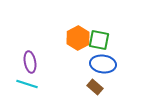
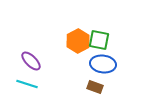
orange hexagon: moved 3 px down
purple ellipse: moved 1 px right, 1 px up; rotated 35 degrees counterclockwise
brown rectangle: rotated 21 degrees counterclockwise
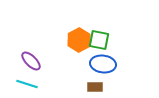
orange hexagon: moved 1 px right, 1 px up
brown rectangle: rotated 21 degrees counterclockwise
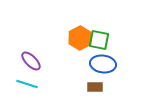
orange hexagon: moved 1 px right, 2 px up
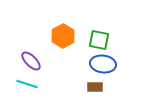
orange hexagon: moved 17 px left, 2 px up
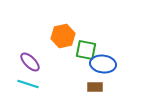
orange hexagon: rotated 15 degrees clockwise
green square: moved 13 px left, 10 px down
purple ellipse: moved 1 px left, 1 px down
cyan line: moved 1 px right
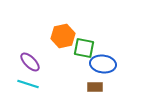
green square: moved 2 px left, 2 px up
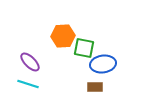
orange hexagon: rotated 10 degrees clockwise
blue ellipse: rotated 15 degrees counterclockwise
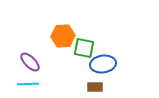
cyan line: rotated 20 degrees counterclockwise
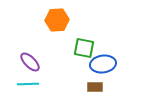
orange hexagon: moved 6 px left, 16 px up
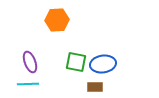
green square: moved 8 px left, 14 px down
purple ellipse: rotated 25 degrees clockwise
